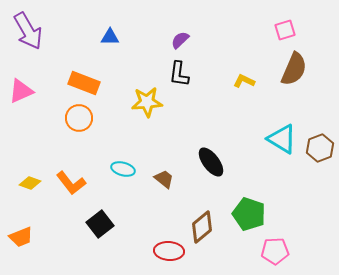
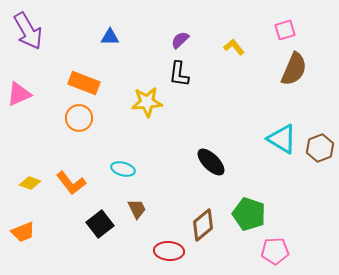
yellow L-shape: moved 10 px left, 34 px up; rotated 25 degrees clockwise
pink triangle: moved 2 px left, 3 px down
black ellipse: rotated 8 degrees counterclockwise
brown trapezoid: moved 27 px left, 30 px down; rotated 25 degrees clockwise
brown diamond: moved 1 px right, 2 px up
orange trapezoid: moved 2 px right, 5 px up
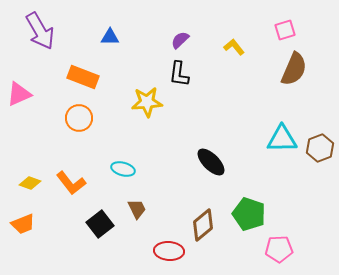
purple arrow: moved 12 px right
orange rectangle: moved 1 px left, 6 px up
cyan triangle: rotated 32 degrees counterclockwise
orange trapezoid: moved 8 px up
pink pentagon: moved 4 px right, 2 px up
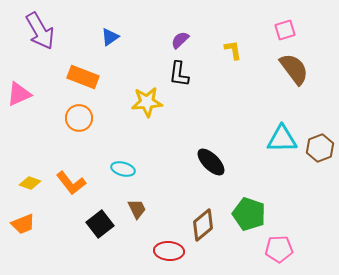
blue triangle: rotated 36 degrees counterclockwise
yellow L-shape: moved 1 px left, 3 px down; rotated 30 degrees clockwise
brown semicircle: rotated 60 degrees counterclockwise
